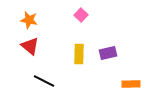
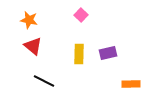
red triangle: moved 3 px right
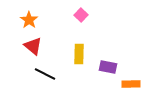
orange star: rotated 24 degrees clockwise
purple rectangle: moved 14 px down; rotated 24 degrees clockwise
black line: moved 1 px right, 7 px up
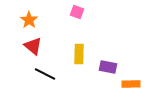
pink square: moved 4 px left, 3 px up; rotated 24 degrees counterclockwise
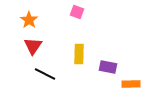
red triangle: rotated 24 degrees clockwise
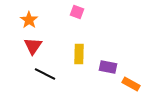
orange rectangle: rotated 30 degrees clockwise
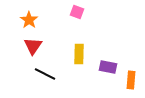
orange rectangle: moved 4 px up; rotated 66 degrees clockwise
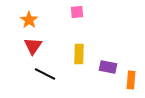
pink square: rotated 24 degrees counterclockwise
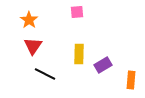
purple rectangle: moved 5 px left, 2 px up; rotated 42 degrees counterclockwise
